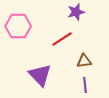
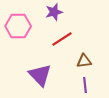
purple star: moved 22 px left
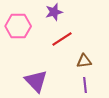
purple triangle: moved 4 px left, 6 px down
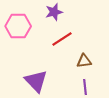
purple line: moved 2 px down
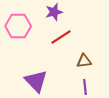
red line: moved 1 px left, 2 px up
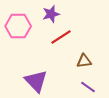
purple star: moved 3 px left, 2 px down
purple line: moved 3 px right; rotated 49 degrees counterclockwise
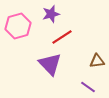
pink hexagon: rotated 15 degrees counterclockwise
red line: moved 1 px right
brown triangle: moved 13 px right
purple triangle: moved 14 px right, 17 px up
